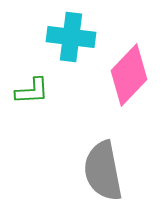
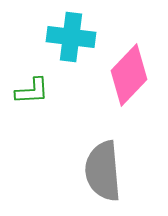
gray semicircle: rotated 6 degrees clockwise
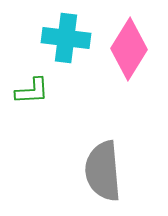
cyan cross: moved 5 px left, 1 px down
pink diamond: moved 26 px up; rotated 12 degrees counterclockwise
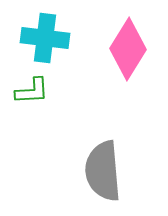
cyan cross: moved 21 px left
pink diamond: moved 1 px left
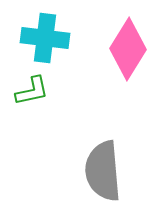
green L-shape: rotated 9 degrees counterclockwise
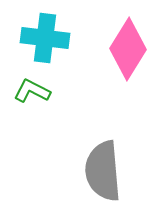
green L-shape: rotated 141 degrees counterclockwise
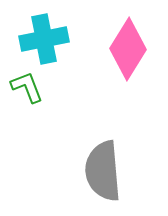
cyan cross: moved 1 px left, 1 px down; rotated 18 degrees counterclockwise
green L-shape: moved 5 px left, 4 px up; rotated 42 degrees clockwise
